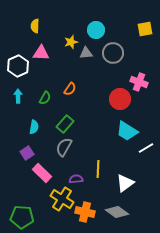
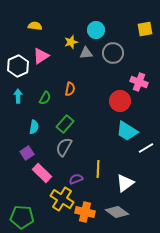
yellow semicircle: rotated 96 degrees clockwise
pink triangle: moved 3 px down; rotated 36 degrees counterclockwise
orange semicircle: rotated 24 degrees counterclockwise
red circle: moved 2 px down
purple semicircle: rotated 16 degrees counterclockwise
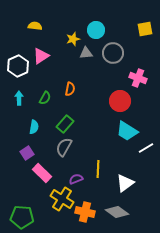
yellow star: moved 2 px right, 3 px up
pink cross: moved 1 px left, 4 px up
cyan arrow: moved 1 px right, 2 px down
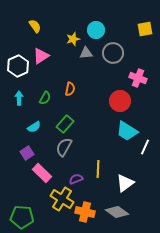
yellow semicircle: rotated 48 degrees clockwise
cyan semicircle: rotated 48 degrees clockwise
white line: moved 1 px left, 1 px up; rotated 35 degrees counterclockwise
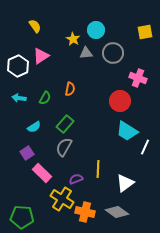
yellow square: moved 3 px down
yellow star: rotated 24 degrees counterclockwise
cyan arrow: rotated 80 degrees counterclockwise
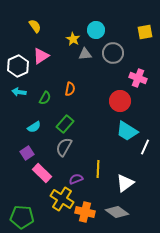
gray triangle: moved 1 px left, 1 px down
cyan arrow: moved 6 px up
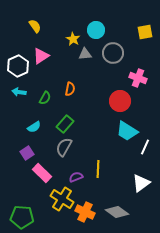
purple semicircle: moved 2 px up
white triangle: moved 16 px right
orange cross: rotated 12 degrees clockwise
